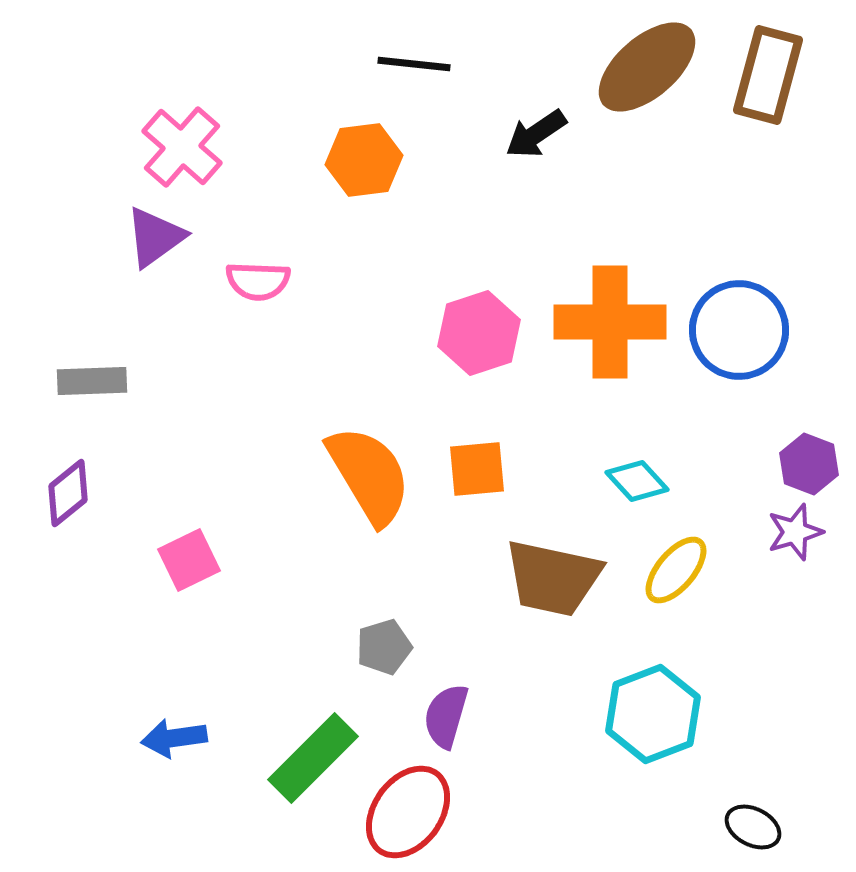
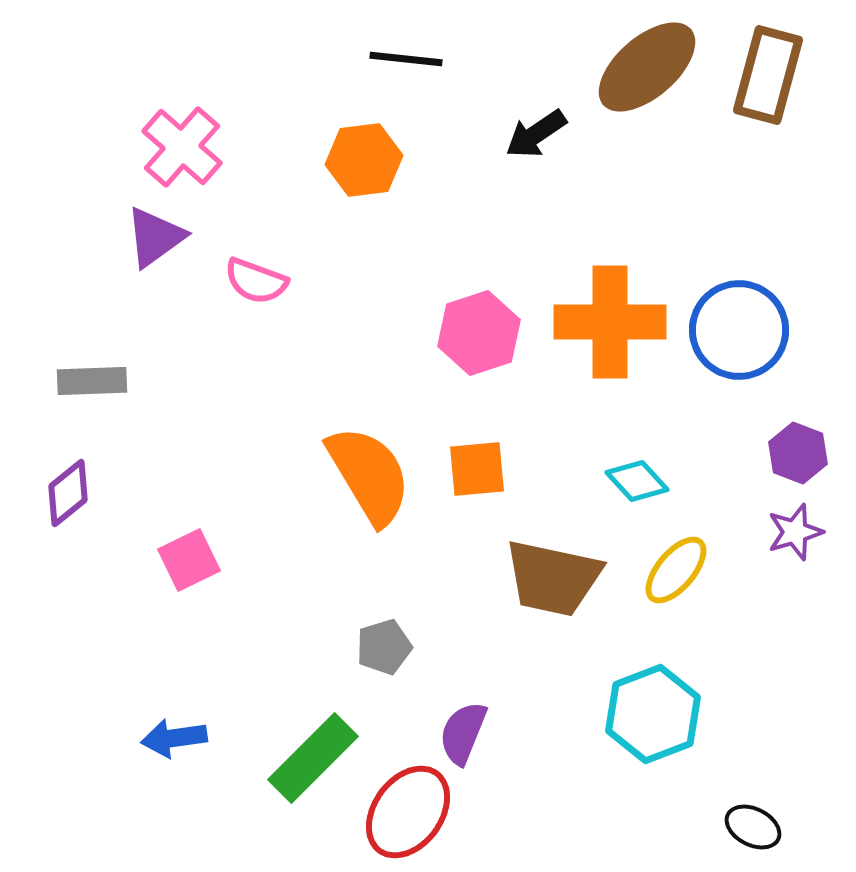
black line: moved 8 px left, 5 px up
pink semicircle: moved 2 px left; rotated 18 degrees clockwise
purple hexagon: moved 11 px left, 11 px up
purple semicircle: moved 17 px right, 17 px down; rotated 6 degrees clockwise
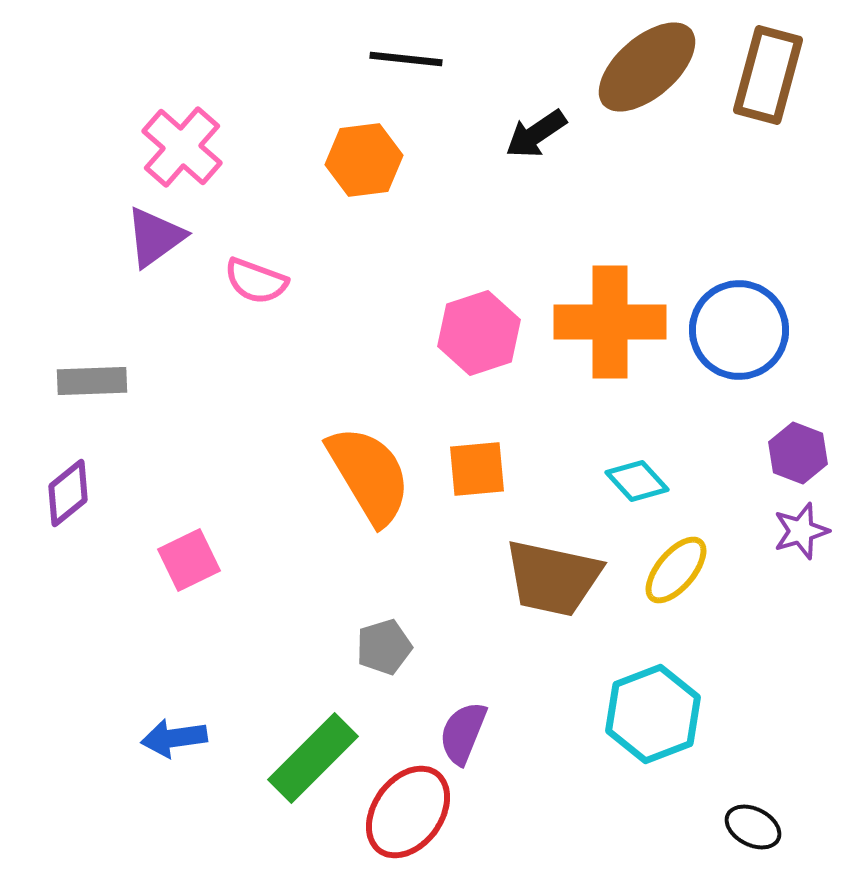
purple star: moved 6 px right, 1 px up
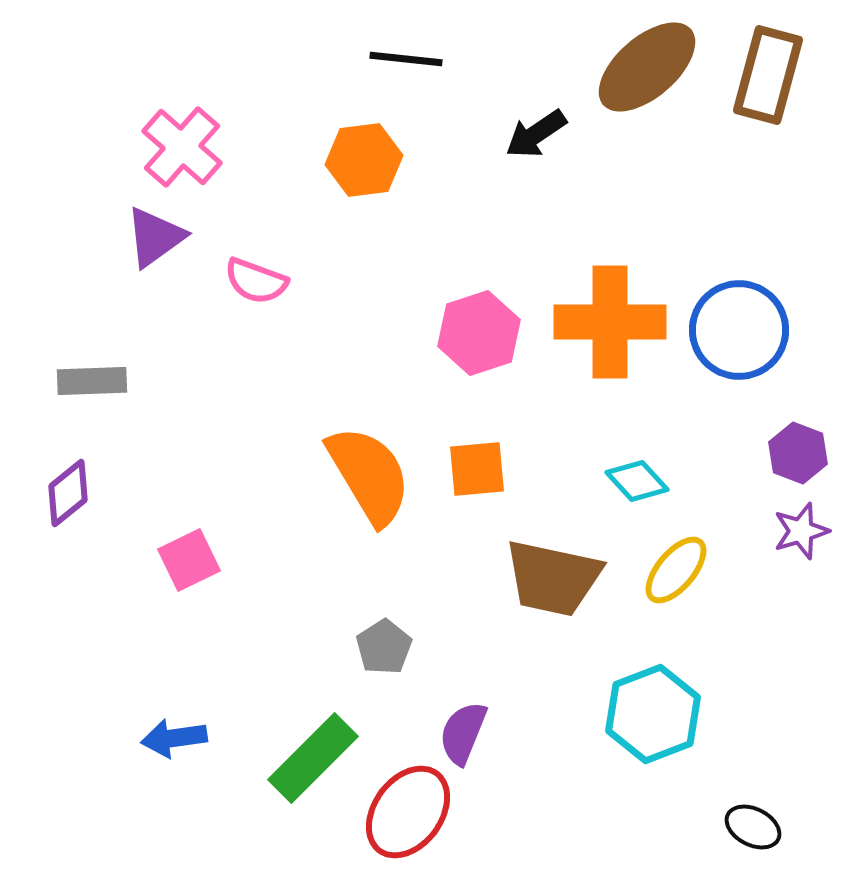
gray pentagon: rotated 16 degrees counterclockwise
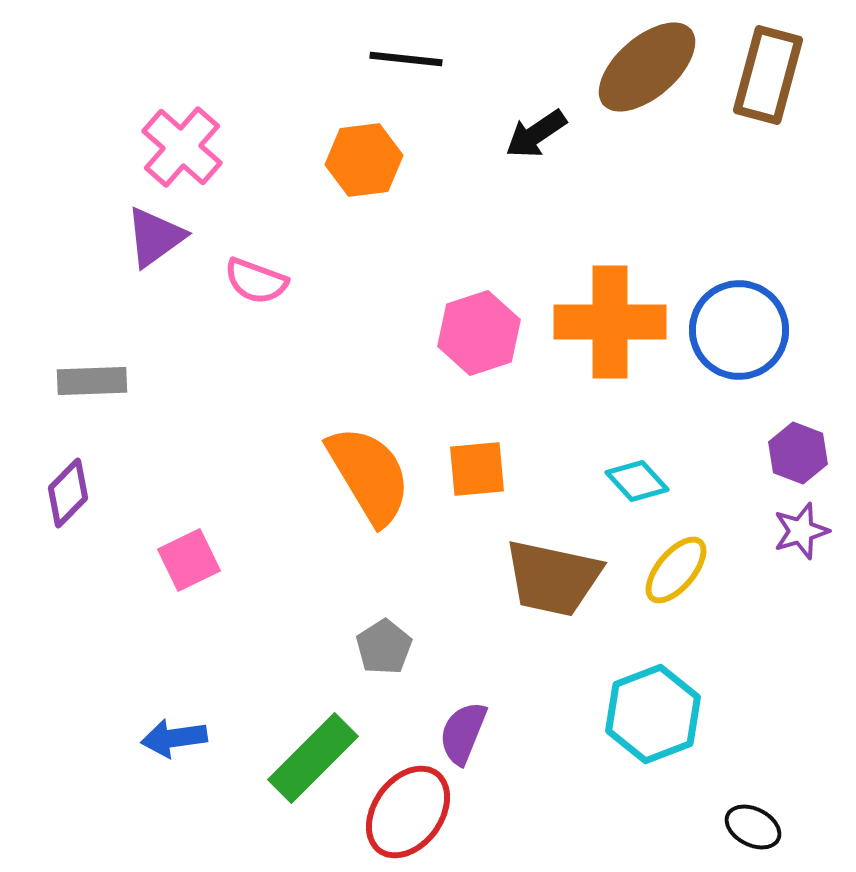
purple diamond: rotated 6 degrees counterclockwise
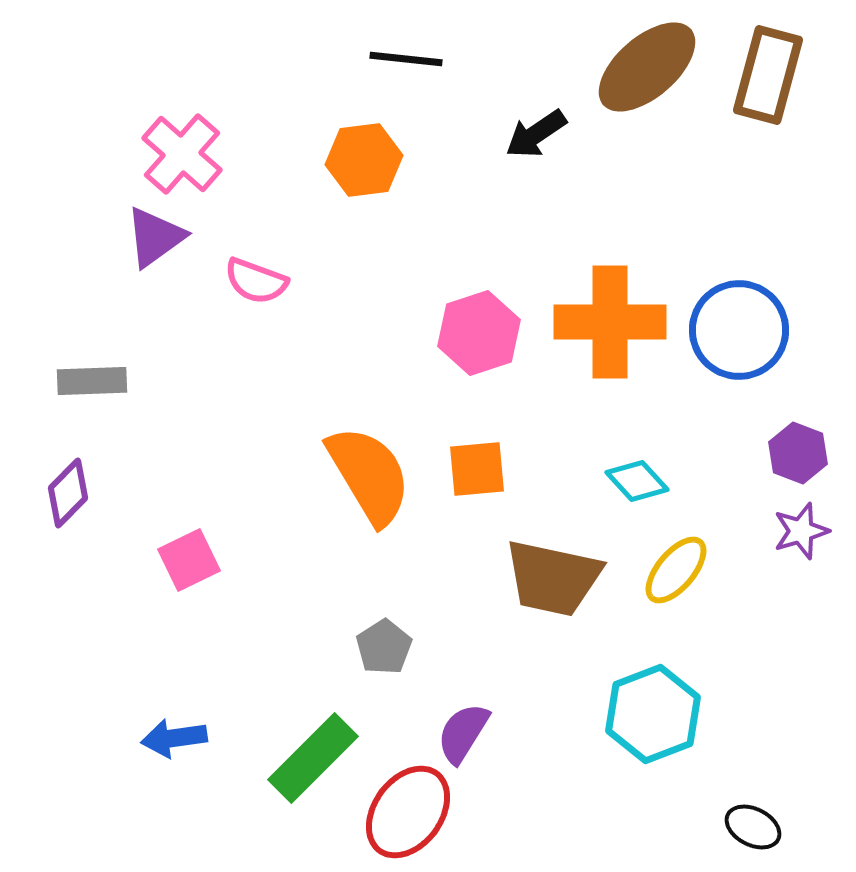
pink cross: moved 7 px down
purple semicircle: rotated 10 degrees clockwise
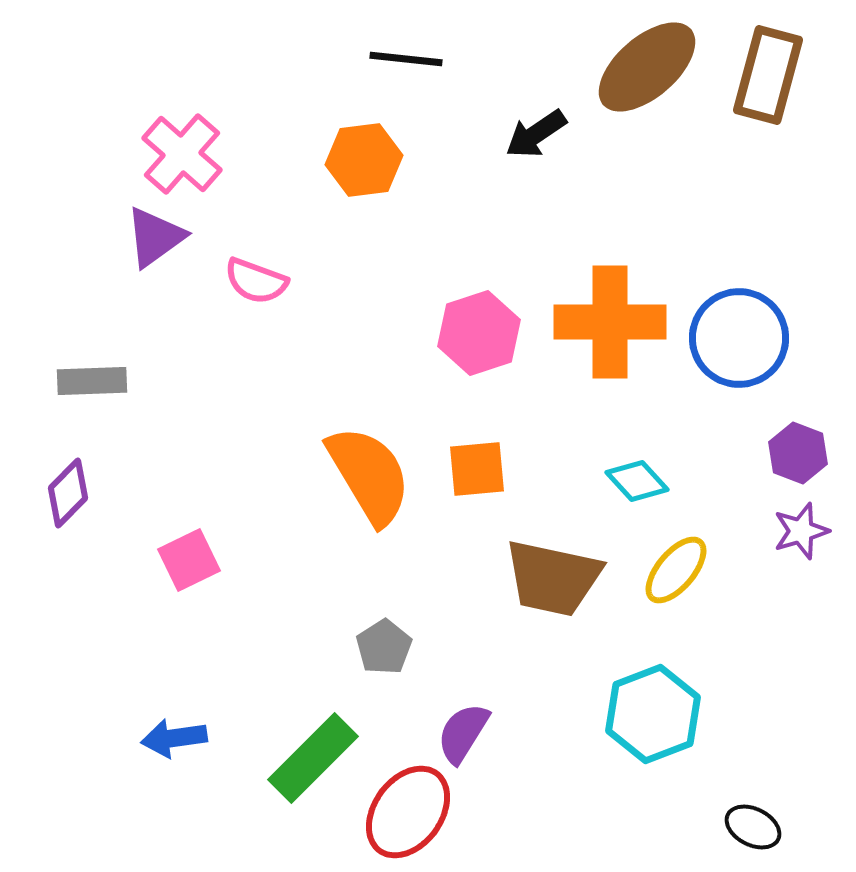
blue circle: moved 8 px down
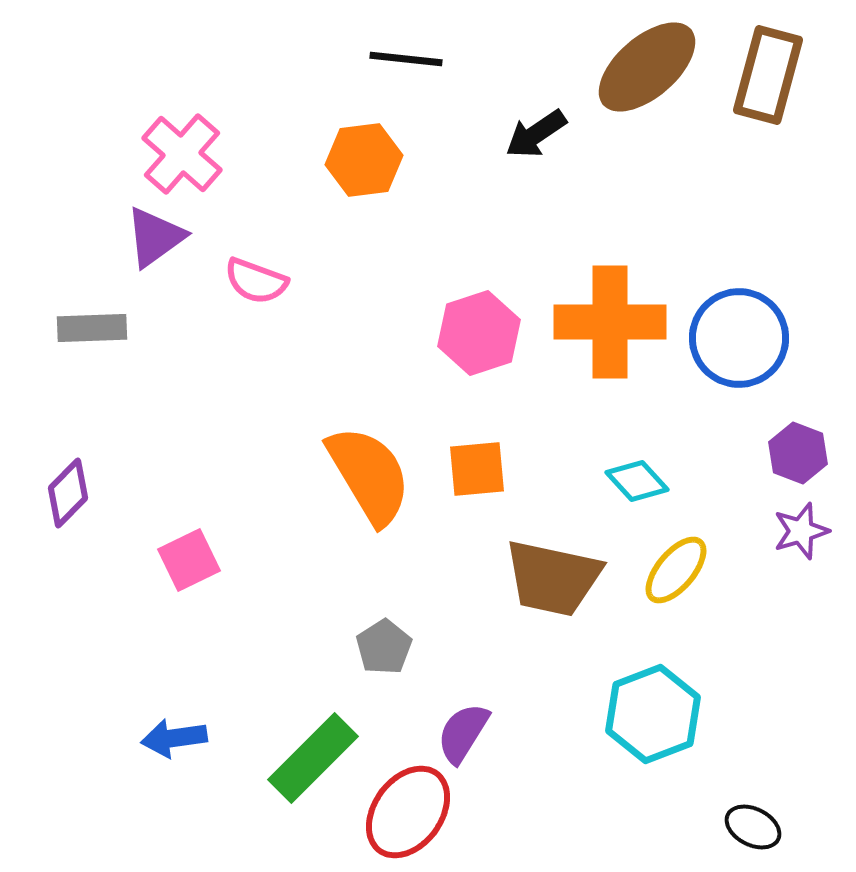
gray rectangle: moved 53 px up
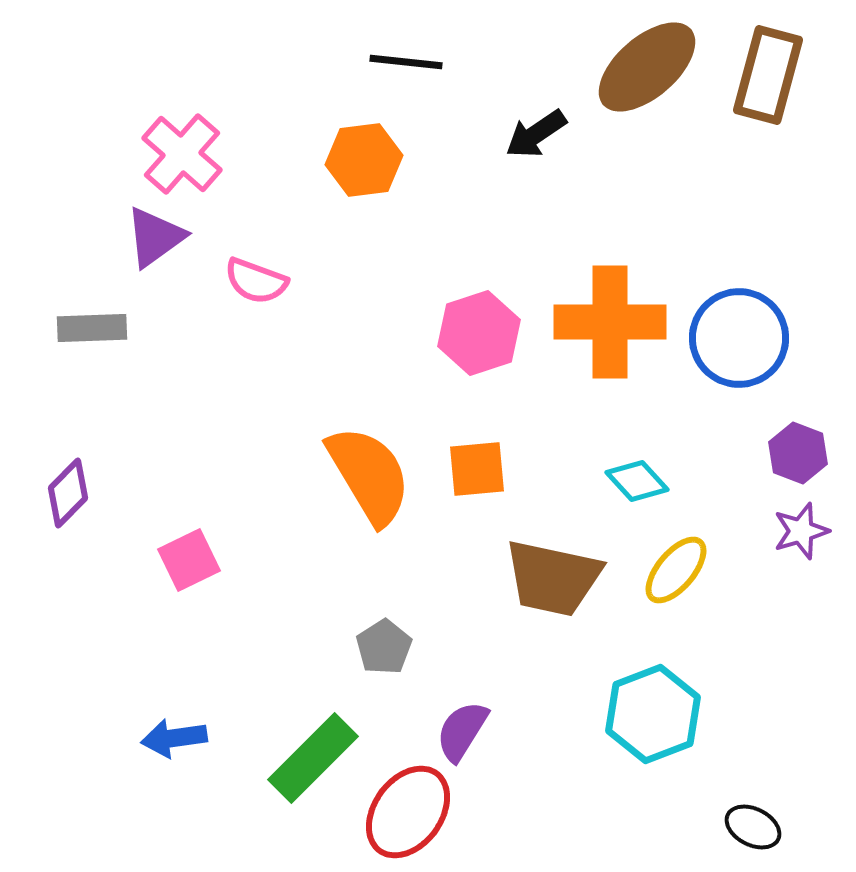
black line: moved 3 px down
purple semicircle: moved 1 px left, 2 px up
